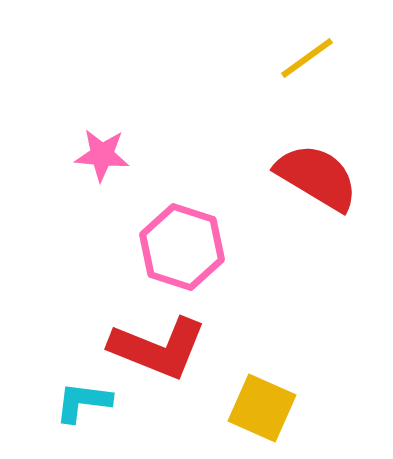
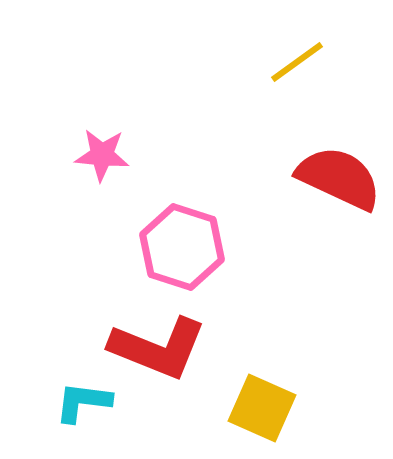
yellow line: moved 10 px left, 4 px down
red semicircle: moved 22 px right, 1 px down; rotated 6 degrees counterclockwise
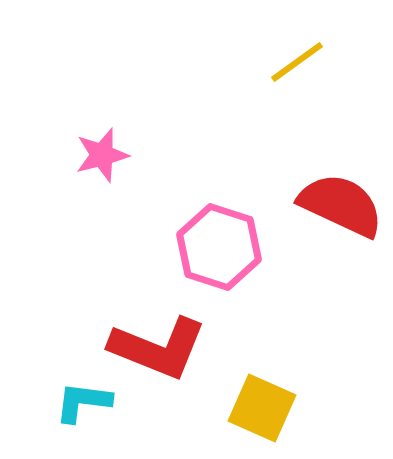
pink star: rotated 20 degrees counterclockwise
red semicircle: moved 2 px right, 27 px down
pink hexagon: moved 37 px right
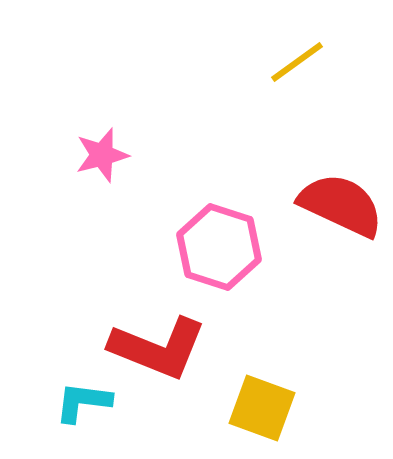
yellow square: rotated 4 degrees counterclockwise
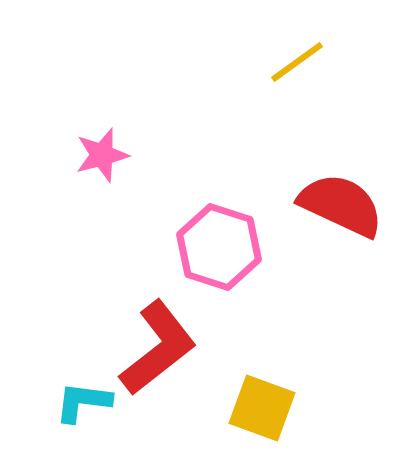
red L-shape: rotated 60 degrees counterclockwise
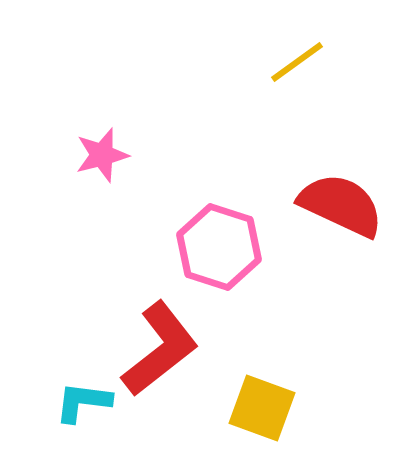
red L-shape: moved 2 px right, 1 px down
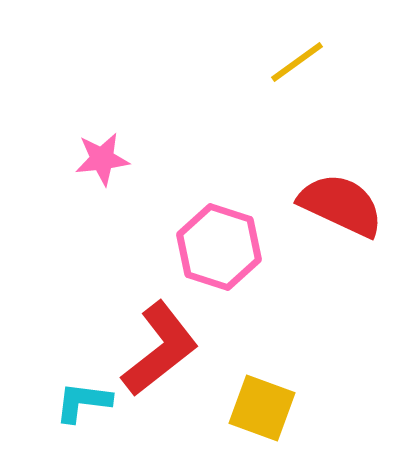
pink star: moved 4 px down; rotated 8 degrees clockwise
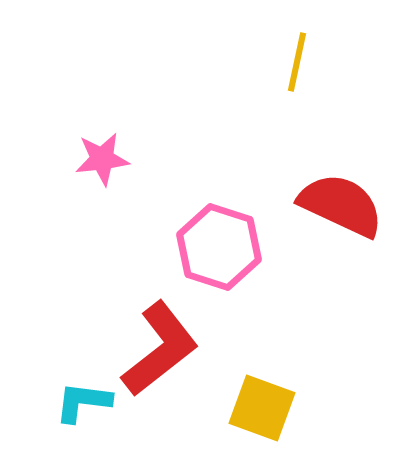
yellow line: rotated 42 degrees counterclockwise
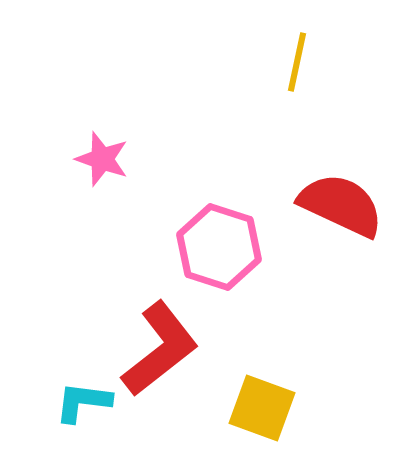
pink star: rotated 26 degrees clockwise
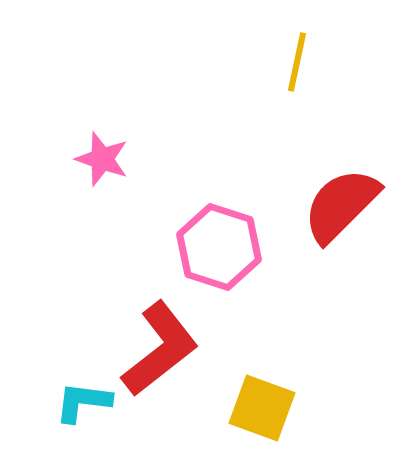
red semicircle: rotated 70 degrees counterclockwise
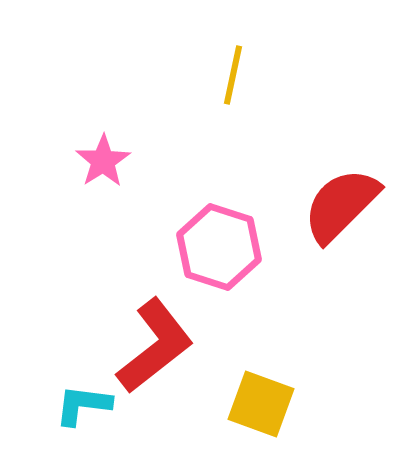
yellow line: moved 64 px left, 13 px down
pink star: moved 1 px right, 2 px down; rotated 20 degrees clockwise
red L-shape: moved 5 px left, 3 px up
cyan L-shape: moved 3 px down
yellow square: moved 1 px left, 4 px up
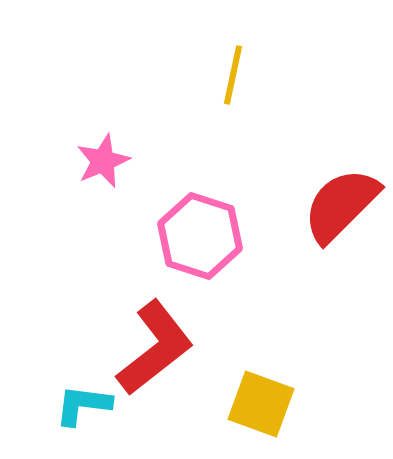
pink star: rotated 10 degrees clockwise
pink hexagon: moved 19 px left, 11 px up
red L-shape: moved 2 px down
